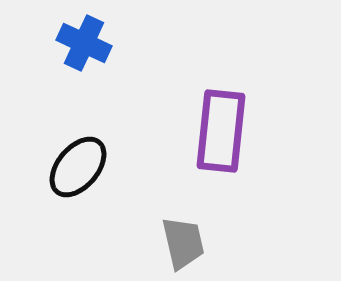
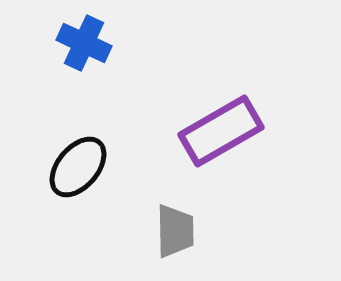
purple rectangle: rotated 54 degrees clockwise
gray trapezoid: moved 8 px left, 12 px up; rotated 12 degrees clockwise
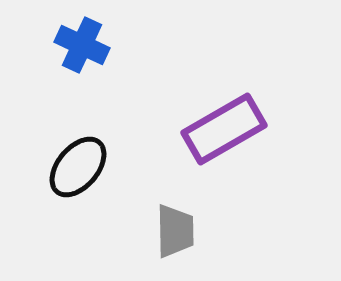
blue cross: moved 2 px left, 2 px down
purple rectangle: moved 3 px right, 2 px up
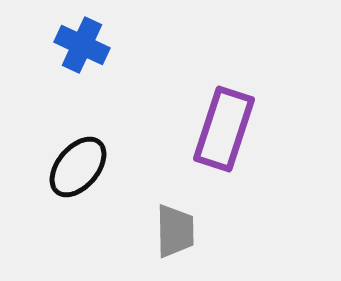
purple rectangle: rotated 42 degrees counterclockwise
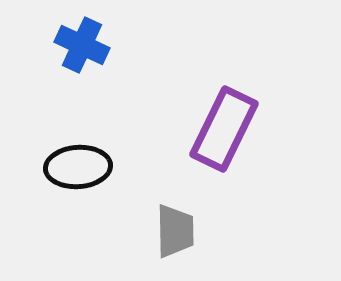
purple rectangle: rotated 8 degrees clockwise
black ellipse: rotated 46 degrees clockwise
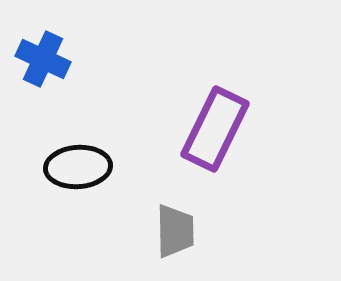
blue cross: moved 39 px left, 14 px down
purple rectangle: moved 9 px left
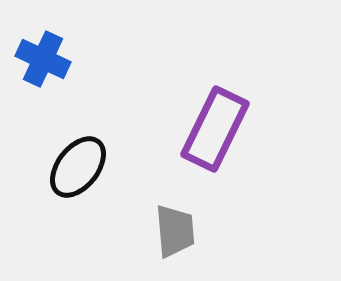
black ellipse: rotated 48 degrees counterclockwise
gray trapezoid: rotated 4 degrees counterclockwise
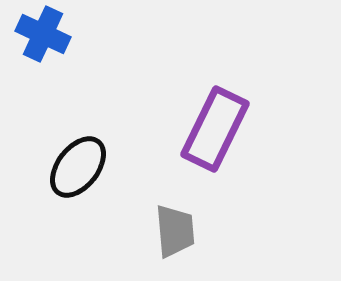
blue cross: moved 25 px up
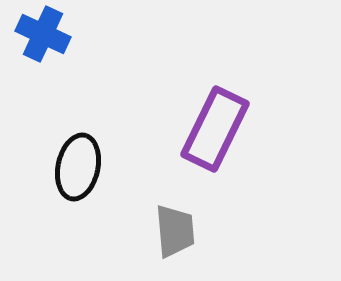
black ellipse: rotated 26 degrees counterclockwise
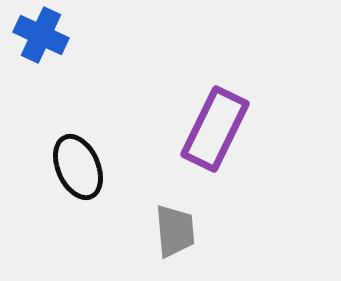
blue cross: moved 2 px left, 1 px down
black ellipse: rotated 36 degrees counterclockwise
